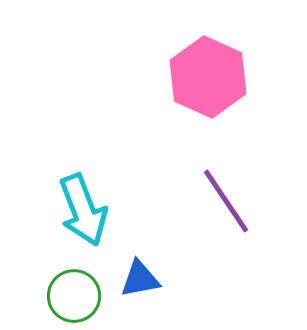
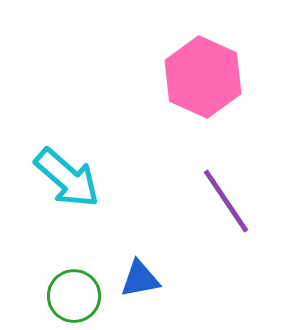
pink hexagon: moved 5 px left
cyan arrow: moved 16 px left, 32 px up; rotated 28 degrees counterclockwise
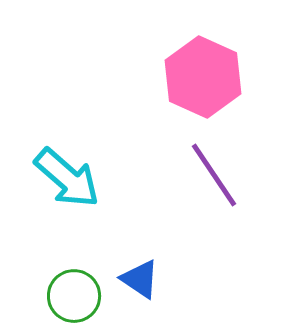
purple line: moved 12 px left, 26 px up
blue triangle: rotated 45 degrees clockwise
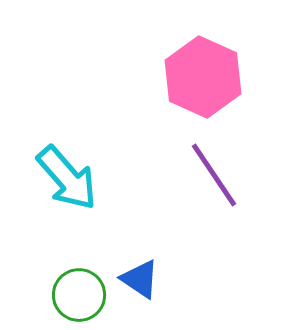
cyan arrow: rotated 8 degrees clockwise
green circle: moved 5 px right, 1 px up
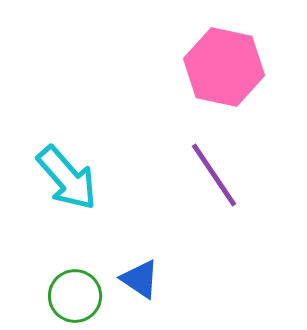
pink hexagon: moved 21 px right, 10 px up; rotated 12 degrees counterclockwise
green circle: moved 4 px left, 1 px down
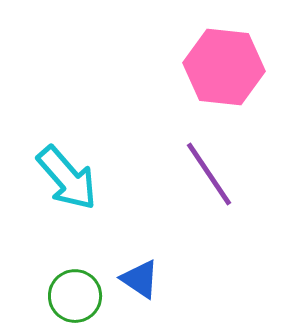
pink hexagon: rotated 6 degrees counterclockwise
purple line: moved 5 px left, 1 px up
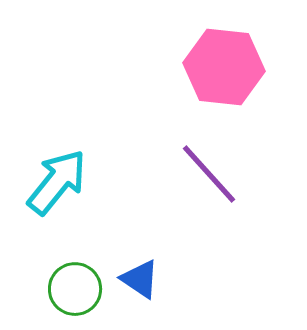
purple line: rotated 8 degrees counterclockwise
cyan arrow: moved 10 px left, 4 px down; rotated 100 degrees counterclockwise
green circle: moved 7 px up
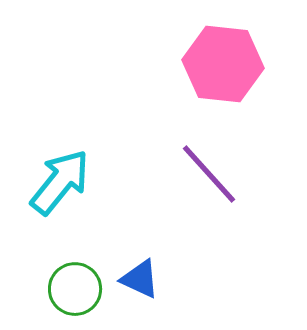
pink hexagon: moved 1 px left, 3 px up
cyan arrow: moved 3 px right
blue triangle: rotated 9 degrees counterclockwise
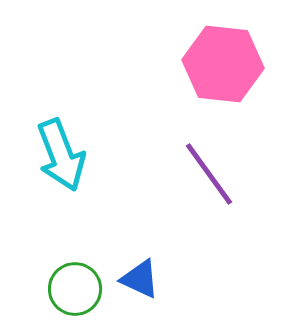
purple line: rotated 6 degrees clockwise
cyan arrow: moved 1 px right, 27 px up; rotated 120 degrees clockwise
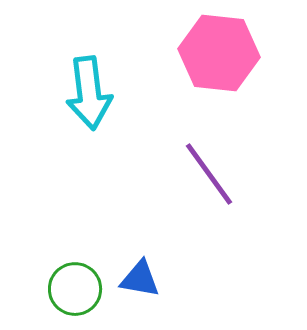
pink hexagon: moved 4 px left, 11 px up
cyan arrow: moved 28 px right, 62 px up; rotated 14 degrees clockwise
blue triangle: rotated 15 degrees counterclockwise
